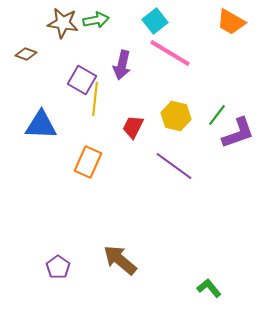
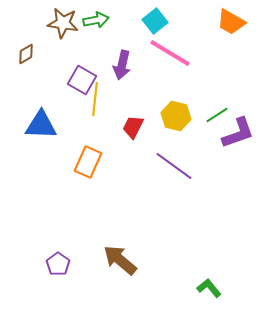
brown diamond: rotated 50 degrees counterclockwise
green line: rotated 20 degrees clockwise
purple pentagon: moved 3 px up
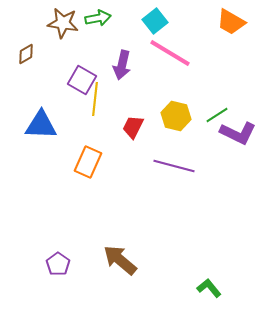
green arrow: moved 2 px right, 2 px up
purple L-shape: rotated 45 degrees clockwise
purple line: rotated 21 degrees counterclockwise
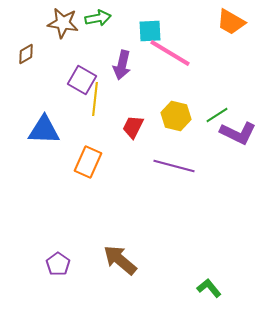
cyan square: moved 5 px left, 10 px down; rotated 35 degrees clockwise
blue triangle: moved 3 px right, 5 px down
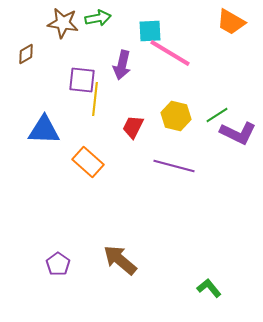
purple square: rotated 24 degrees counterclockwise
orange rectangle: rotated 72 degrees counterclockwise
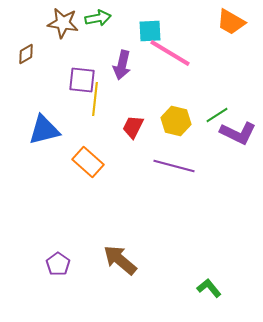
yellow hexagon: moved 5 px down
blue triangle: rotated 16 degrees counterclockwise
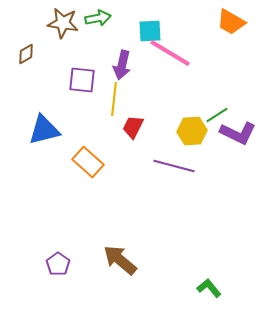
yellow line: moved 19 px right
yellow hexagon: moved 16 px right, 10 px down; rotated 16 degrees counterclockwise
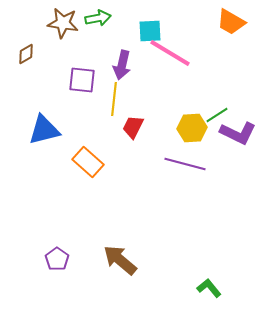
yellow hexagon: moved 3 px up
purple line: moved 11 px right, 2 px up
purple pentagon: moved 1 px left, 5 px up
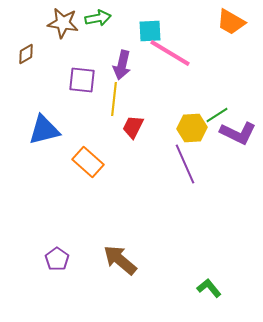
purple line: rotated 51 degrees clockwise
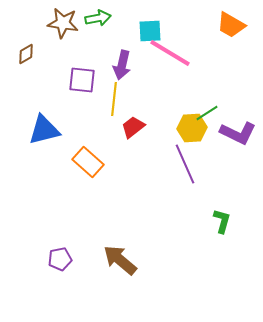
orange trapezoid: moved 3 px down
green line: moved 10 px left, 2 px up
red trapezoid: rotated 25 degrees clockwise
purple pentagon: moved 3 px right; rotated 25 degrees clockwise
green L-shape: moved 13 px right, 67 px up; rotated 55 degrees clockwise
